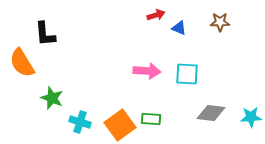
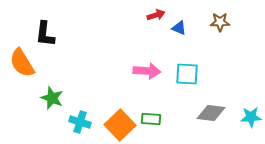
black L-shape: rotated 12 degrees clockwise
orange square: rotated 8 degrees counterclockwise
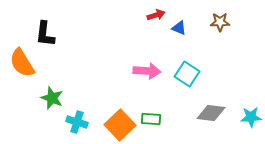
cyan square: rotated 30 degrees clockwise
cyan cross: moved 3 px left
